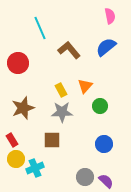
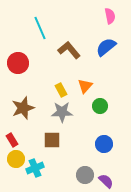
gray circle: moved 2 px up
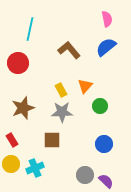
pink semicircle: moved 3 px left, 3 px down
cyan line: moved 10 px left, 1 px down; rotated 35 degrees clockwise
yellow circle: moved 5 px left, 5 px down
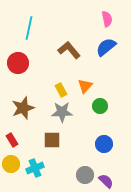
cyan line: moved 1 px left, 1 px up
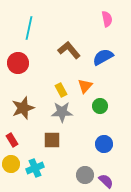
blue semicircle: moved 3 px left, 10 px down; rotated 10 degrees clockwise
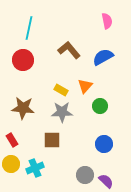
pink semicircle: moved 2 px down
red circle: moved 5 px right, 3 px up
yellow rectangle: rotated 32 degrees counterclockwise
brown star: rotated 25 degrees clockwise
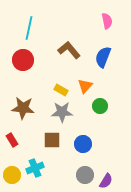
blue semicircle: rotated 40 degrees counterclockwise
blue circle: moved 21 px left
yellow circle: moved 1 px right, 11 px down
purple semicircle: rotated 77 degrees clockwise
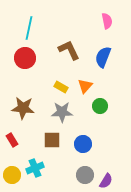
brown L-shape: rotated 15 degrees clockwise
red circle: moved 2 px right, 2 px up
yellow rectangle: moved 3 px up
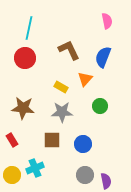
orange triangle: moved 7 px up
purple semicircle: rotated 42 degrees counterclockwise
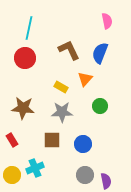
blue semicircle: moved 3 px left, 4 px up
